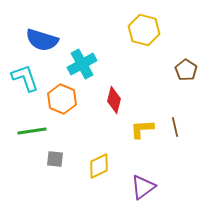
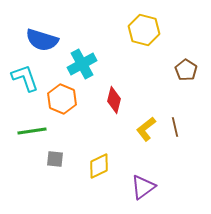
yellow L-shape: moved 4 px right; rotated 35 degrees counterclockwise
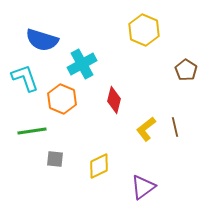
yellow hexagon: rotated 8 degrees clockwise
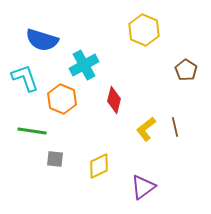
cyan cross: moved 2 px right, 1 px down
green line: rotated 16 degrees clockwise
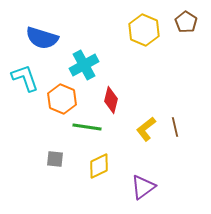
blue semicircle: moved 2 px up
brown pentagon: moved 48 px up
red diamond: moved 3 px left
green line: moved 55 px right, 4 px up
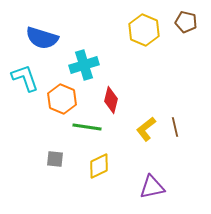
brown pentagon: rotated 20 degrees counterclockwise
cyan cross: rotated 12 degrees clockwise
purple triangle: moved 9 px right; rotated 24 degrees clockwise
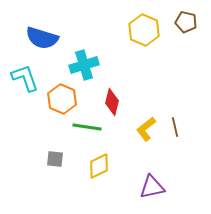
red diamond: moved 1 px right, 2 px down
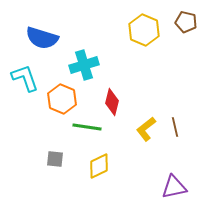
purple triangle: moved 22 px right
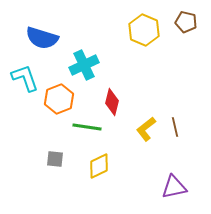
cyan cross: rotated 8 degrees counterclockwise
orange hexagon: moved 3 px left; rotated 16 degrees clockwise
